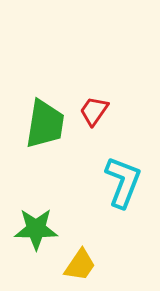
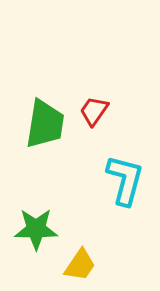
cyan L-shape: moved 2 px right, 2 px up; rotated 6 degrees counterclockwise
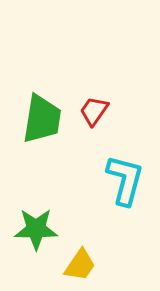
green trapezoid: moved 3 px left, 5 px up
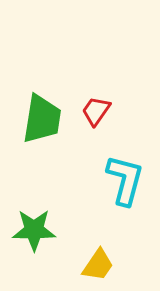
red trapezoid: moved 2 px right
green star: moved 2 px left, 1 px down
yellow trapezoid: moved 18 px right
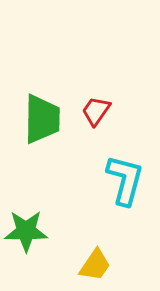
green trapezoid: rotated 8 degrees counterclockwise
green star: moved 8 px left, 1 px down
yellow trapezoid: moved 3 px left
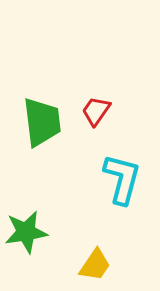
green trapezoid: moved 3 px down; rotated 8 degrees counterclockwise
cyan L-shape: moved 3 px left, 1 px up
green star: moved 1 px down; rotated 9 degrees counterclockwise
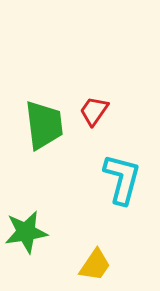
red trapezoid: moved 2 px left
green trapezoid: moved 2 px right, 3 px down
